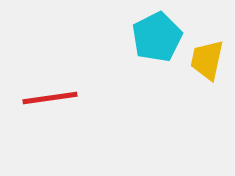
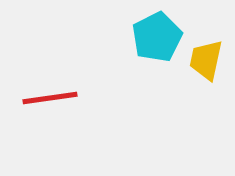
yellow trapezoid: moved 1 px left
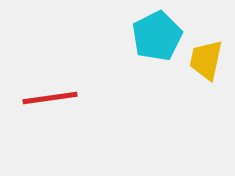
cyan pentagon: moved 1 px up
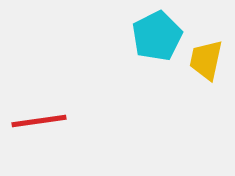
red line: moved 11 px left, 23 px down
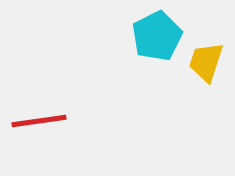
yellow trapezoid: moved 2 px down; rotated 6 degrees clockwise
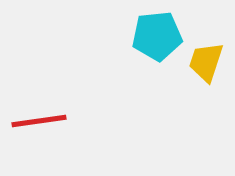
cyan pentagon: rotated 21 degrees clockwise
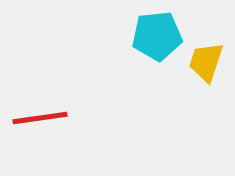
red line: moved 1 px right, 3 px up
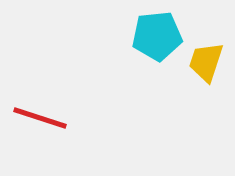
red line: rotated 26 degrees clockwise
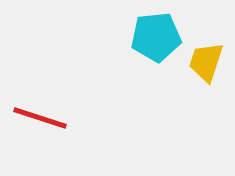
cyan pentagon: moved 1 px left, 1 px down
